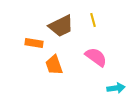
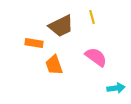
yellow line: moved 1 px left, 3 px up
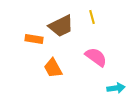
orange rectangle: moved 4 px up
orange trapezoid: moved 1 px left, 3 px down; rotated 10 degrees counterclockwise
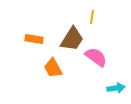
yellow line: rotated 24 degrees clockwise
brown trapezoid: moved 11 px right, 13 px down; rotated 32 degrees counterclockwise
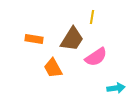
pink semicircle: rotated 110 degrees clockwise
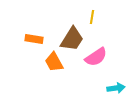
orange trapezoid: moved 1 px right, 6 px up
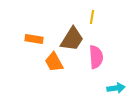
pink semicircle: rotated 60 degrees counterclockwise
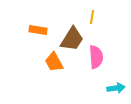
orange rectangle: moved 4 px right, 9 px up
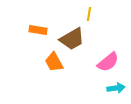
yellow line: moved 3 px left, 3 px up
brown trapezoid: rotated 28 degrees clockwise
pink semicircle: moved 12 px right, 5 px down; rotated 55 degrees clockwise
